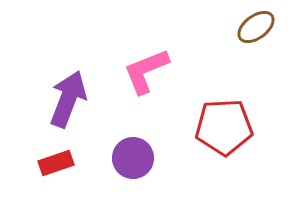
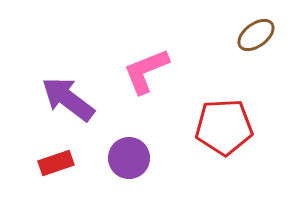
brown ellipse: moved 8 px down
purple arrow: rotated 74 degrees counterclockwise
purple circle: moved 4 px left
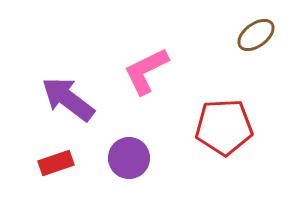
pink L-shape: rotated 4 degrees counterclockwise
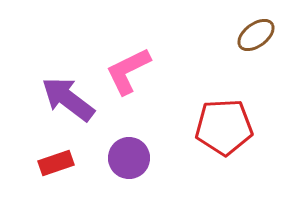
pink L-shape: moved 18 px left
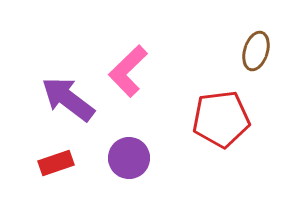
brown ellipse: moved 16 px down; rotated 36 degrees counterclockwise
pink L-shape: rotated 18 degrees counterclockwise
red pentagon: moved 3 px left, 8 px up; rotated 4 degrees counterclockwise
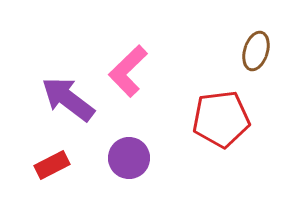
red rectangle: moved 4 px left, 2 px down; rotated 8 degrees counterclockwise
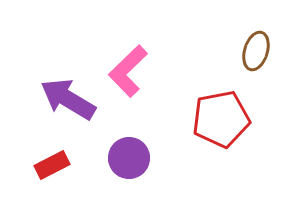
purple arrow: rotated 6 degrees counterclockwise
red pentagon: rotated 4 degrees counterclockwise
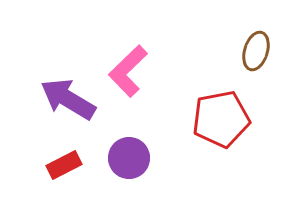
red rectangle: moved 12 px right
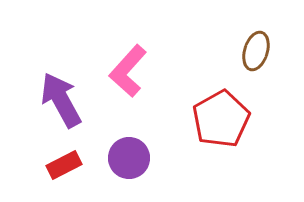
pink L-shape: rotated 4 degrees counterclockwise
purple arrow: moved 7 px left, 1 px down; rotated 30 degrees clockwise
red pentagon: rotated 18 degrees counterclockwise
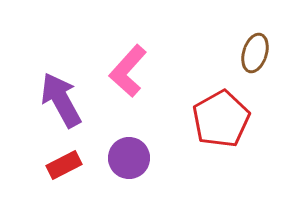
brown ellipse: moved 1 px left, 2 px down
